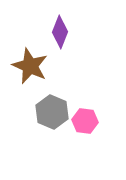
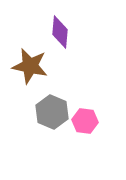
purple diamond: rotated 16 degrees counterclockwise
brown star: rotated 12 degrees counterclockwise
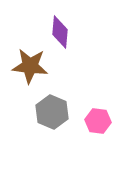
brown star: rotated 6 degrees counterclockwise
pink hexagon: moved 13 px right
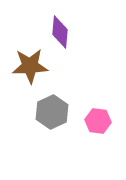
brown star: rotated 9 degrees counterclockwise
gray hexagon: rotated 12 degrees clockwise
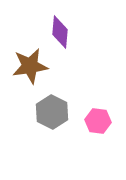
brown star: rotated 6 degrees counterclockwise
gray hexagon: rotated 8 degrees counterclockwise
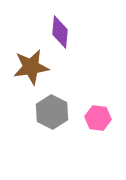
brown star: moved 1 px right, 1 px down
pink hexagon: moved 3 px up
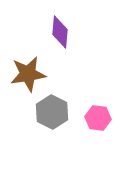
brown star: moved 3 px left, 7 px down
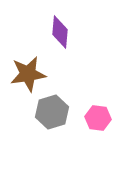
gray hexagon: rotated 16 degrees clockwise
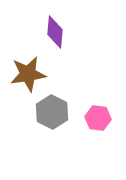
purple diamond: moved 5 px left
gray hexagon: rotated 16 degrees counterclockwise
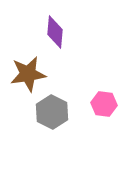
pink hexagon: moved 6 px right, 14 px up
